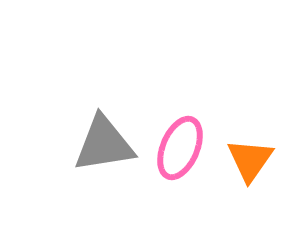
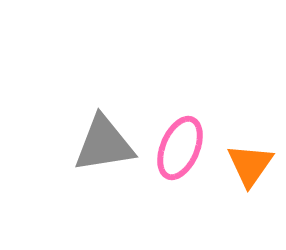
orange triangle: moved 5 px down
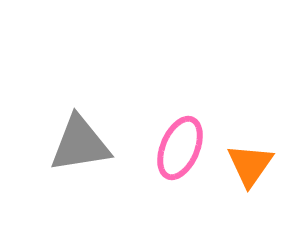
gray triangle: moved 24 px left
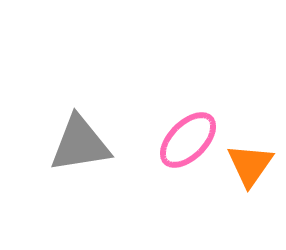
pink ellipse: moved 8 px right, 8 px up; rotated 22 degrees clockwise
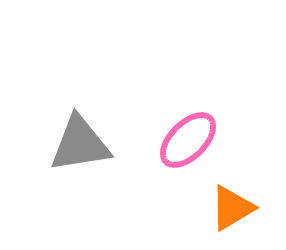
orange triangle: moved 18 px left, 43 px down; rotated 24 degrees clockwise
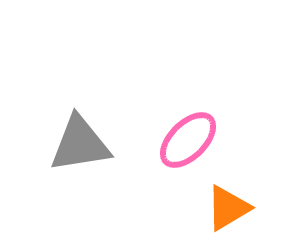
orange triangle: moved 4 px left
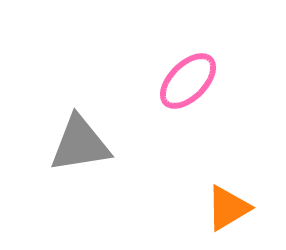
pink ellipse: moved 59 px up
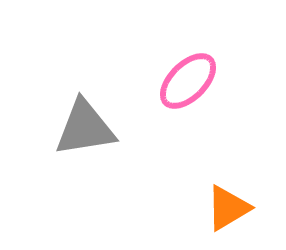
gray triangle: moved 5 px right, 16 px up
